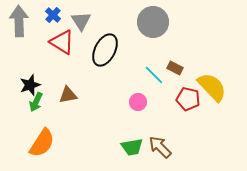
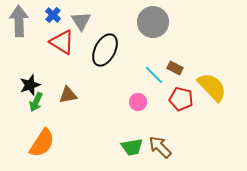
red pentagon: moved 7 px left
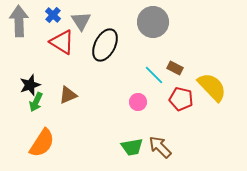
black ellipse: moved 5 px up
brown triangle: rotated 12 degrees counterclockwise
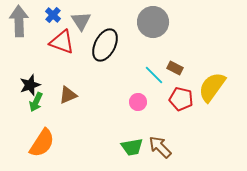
red triangle: rotated 12 degrees counterclockwise
yellow semicircle: rotated 100 degrees counterclockwise
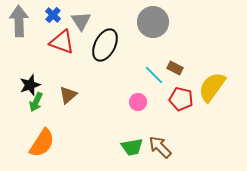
brown triangle: rotated 18 degrees counterclockwise
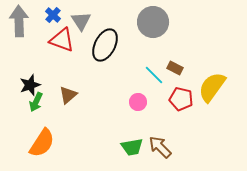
red triangle: moved 2 px up
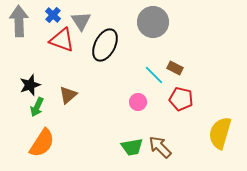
yellow semicircle: moved 8 px right, 46 px down; rotated 20 degrees counterclockwise
green arrow: moved 1 px right, 5 px down
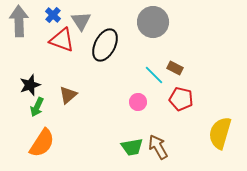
brown arrow: moved 2 px left; rotated 15 degrees clockwise
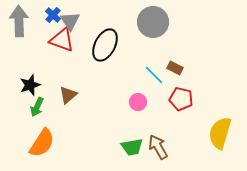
gray triangle: moved 11 px left
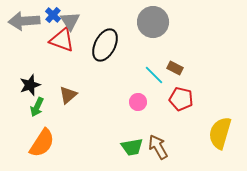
gray arrow: moved 5 px right; rotated 92 degrees counterclockwise
